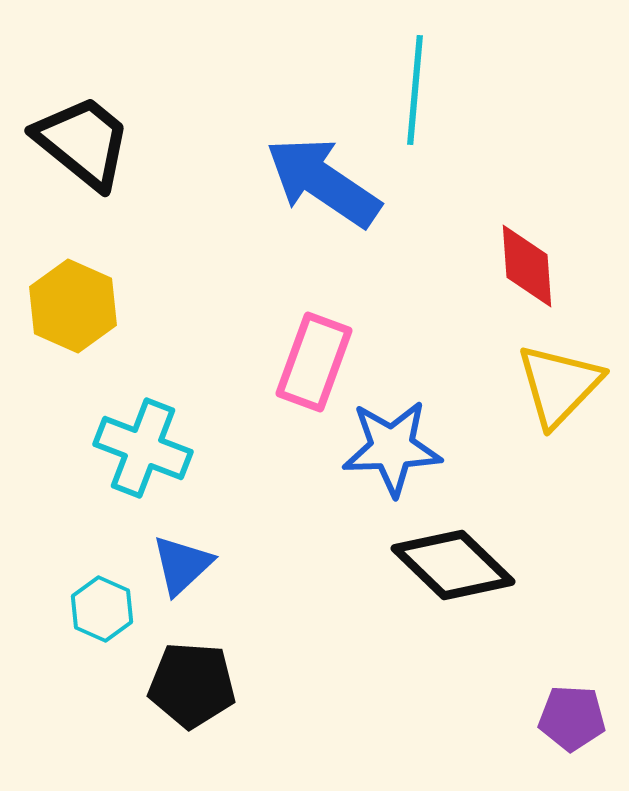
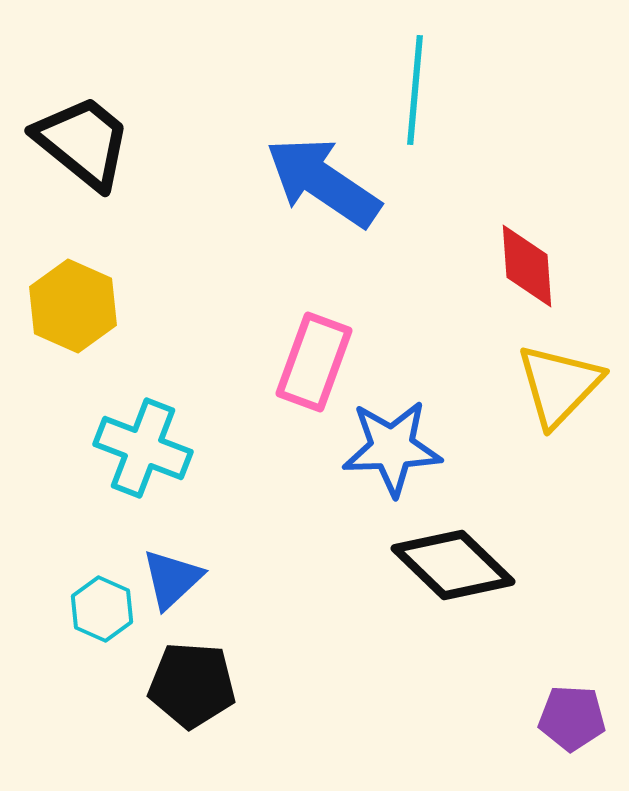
blue triangle: moved 10 px left, 14 px down
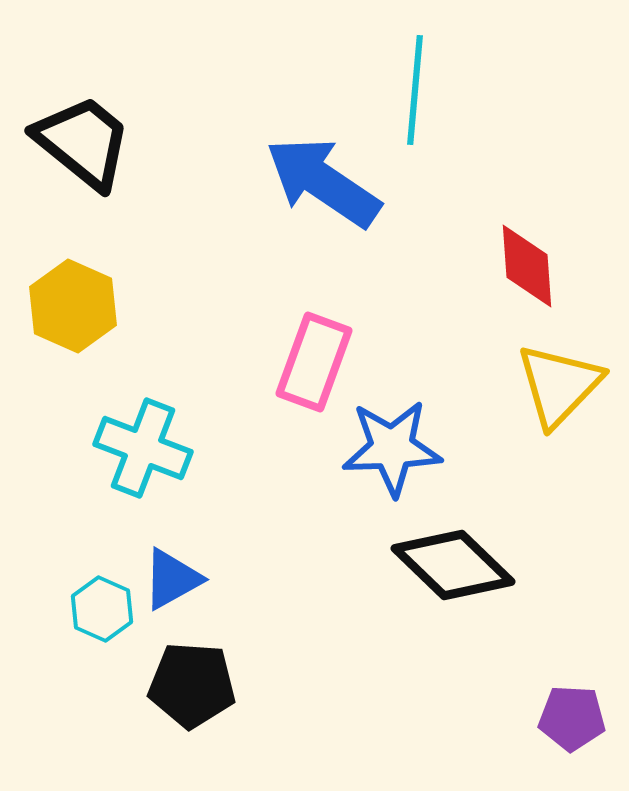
blue triangle: rotated 14 degrees clockwise
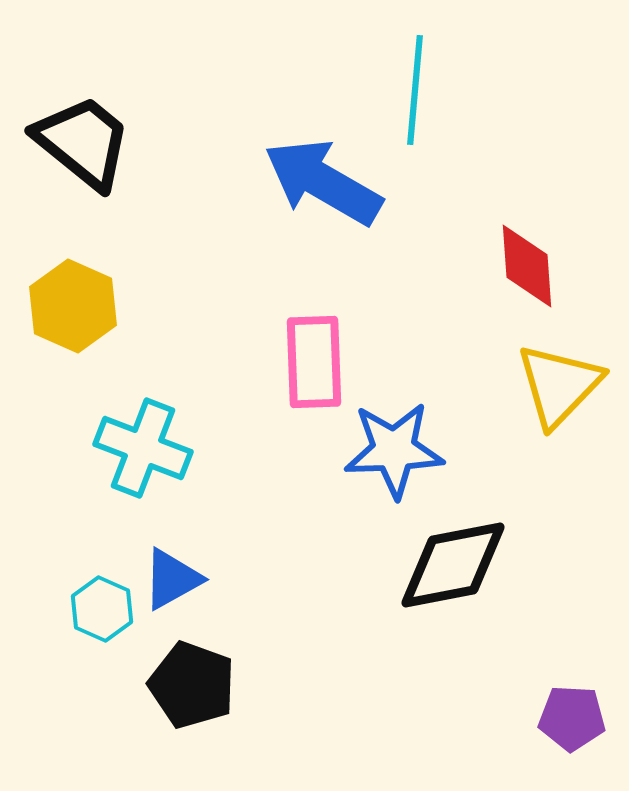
blue arrow: rotated 4 degrees counterclockwise
pink rectangle: rotated 22 degrees counterclockwise
blue star: moved 2 px right, 2 px down
black diamond: rotated 55 degrees counterclockwise
black pentagon: rotated 16 degrees clockwise
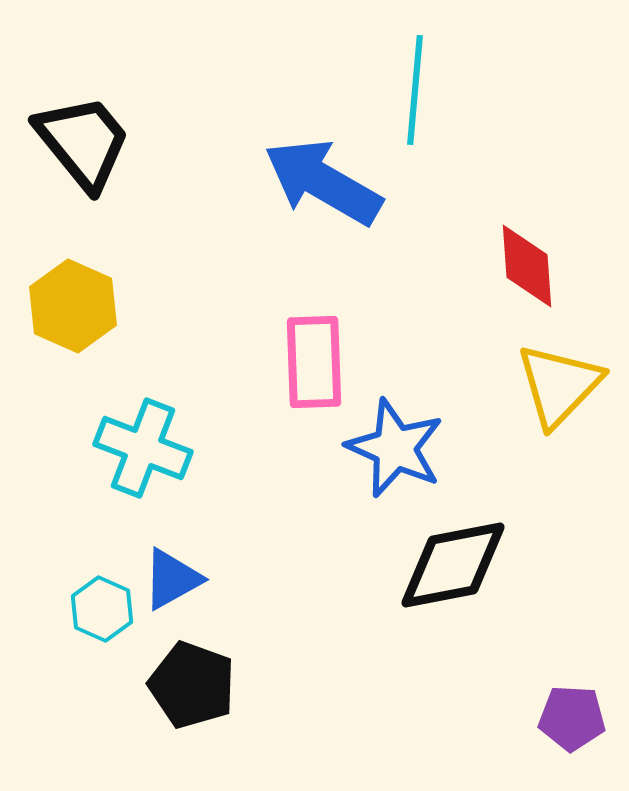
black trapezoid: rotated 12 degrees clockwise
blue star: moved 1 px right, 2 px up; rotated 26 degrees clockwise
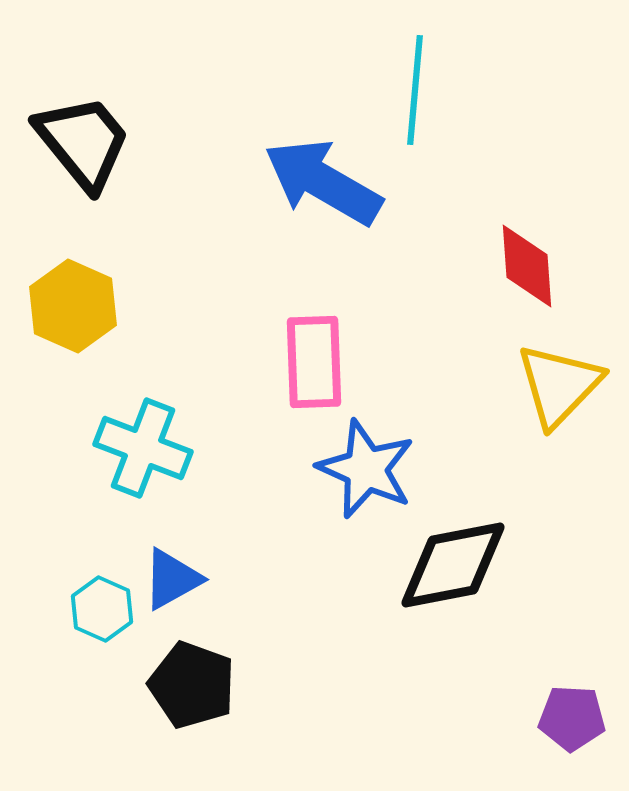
blue star: moved 29 px left, 21 px down
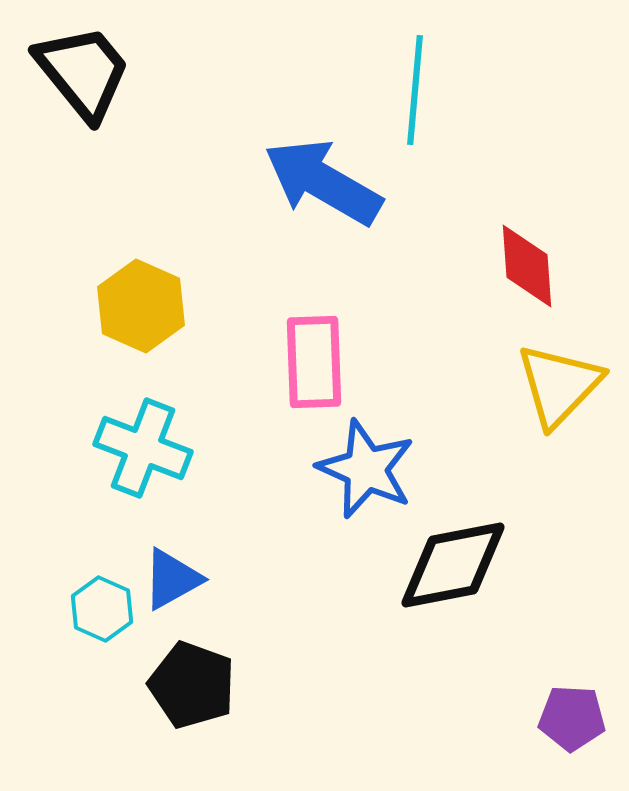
black trapezoid: moved 70 px up
yellow hexagon: moved 68 px right
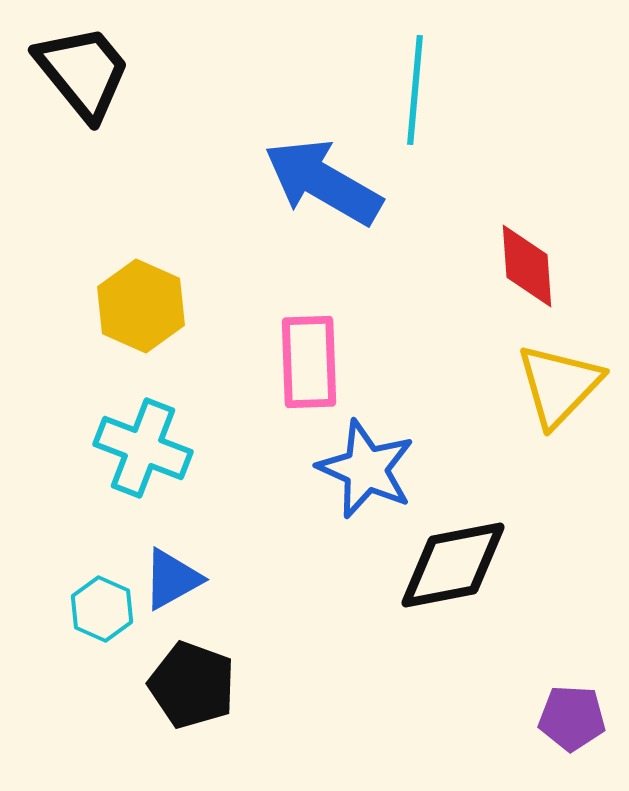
pink rectangle: moved 5 px left
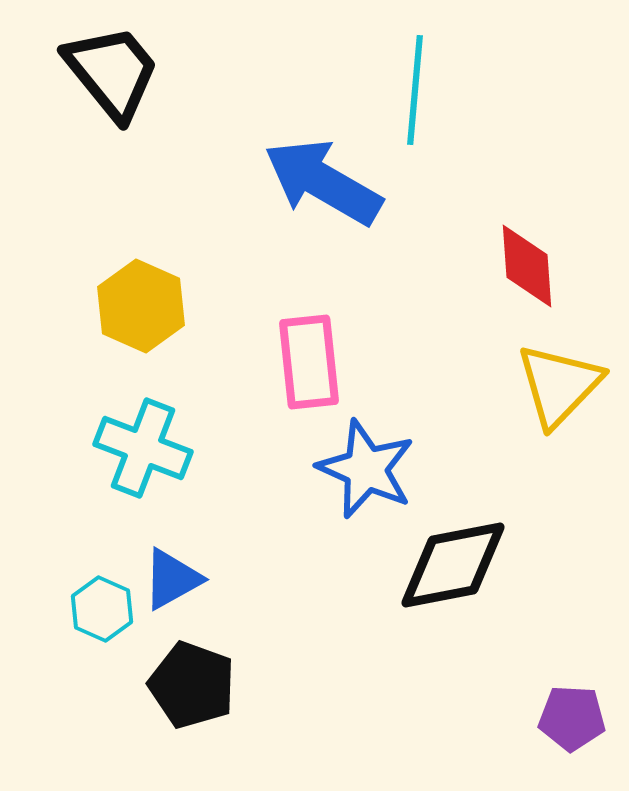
black trapezoid: moved 29 px right
pink rectangle: rotated 4 degrees counterclockwise
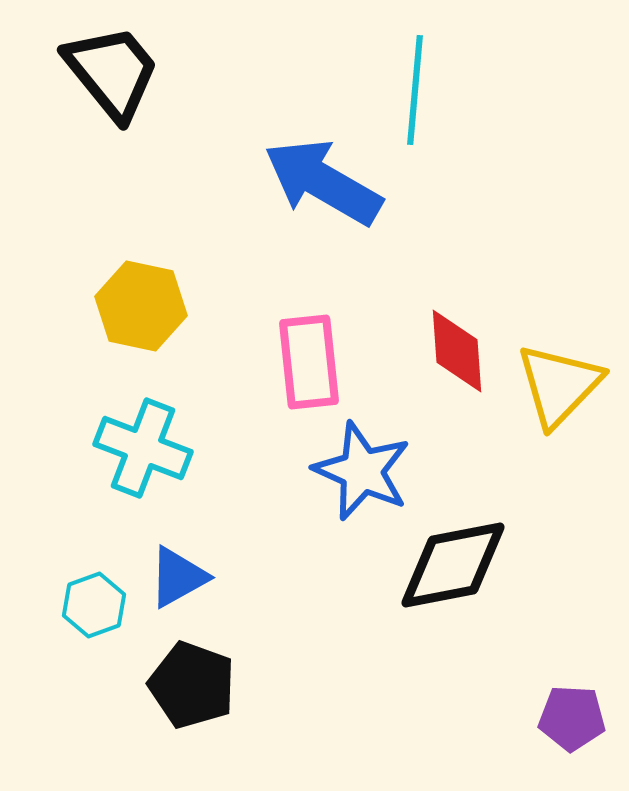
red diamond: moved 70 px left, 85 px down
yellow hexagon: rotated 12 degrees counterclockwise
blue star: moved 4 px left, 2 px down
blue triangle: moved 6 px right, 2 px up
cyan hexagon: moved 8 px left, 4 px up; rotated 16 degrees clockwise
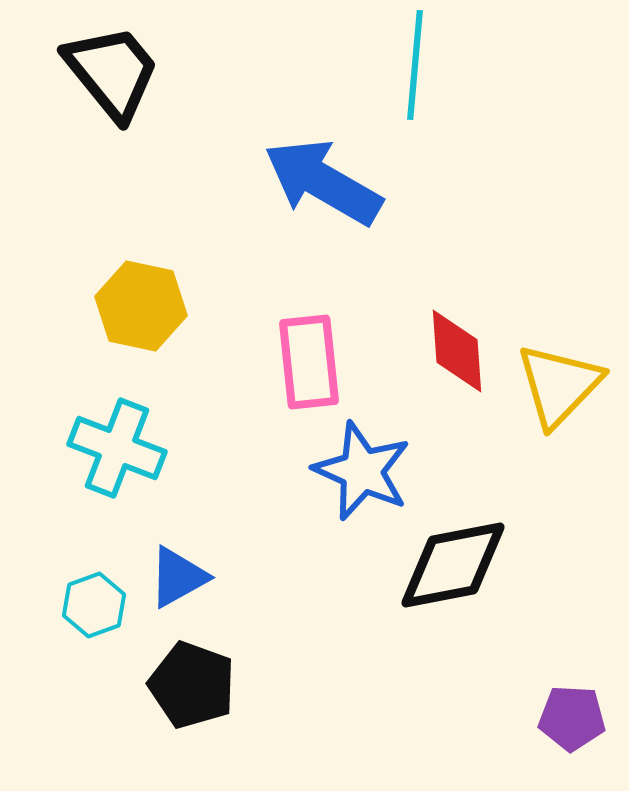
cyan line: moved 25 px up
cyan cross: moved 26 px left
